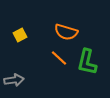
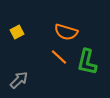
yellow square: moved 3 px left, 3 px up
orange line: moved 1 px up
gray arrow: moved 5 px right; rotated 36 degrees counterclockwise
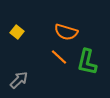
yellow square: rotated 24 degrees counterclockwise
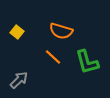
orange semicircle: moved 5 px left, 1 px up
orange line: moved 6 px left
green L-shape: rotated 28 degrees counterclockwise
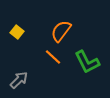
orange semicircle: rotated 110 degrees clockwise
green L-shape: rotated 12 degrees counterclockwise
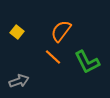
gray arrow: moved 1 px down; rotated 24 degrees clockwise
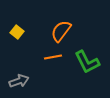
orange line: rotated 54 degrees counterclockwise
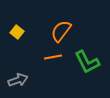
gray arrow: moved 1 px left, 1 px up
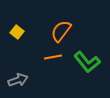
green L-shape: rotated 12 degrees counterclockwise
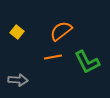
orange semicircle: rotated 15 degrees clockwise
green L-shape: rotated 12 degrees clockwise
gray arrow: rotated 24 degrees clockwise
